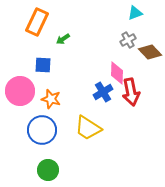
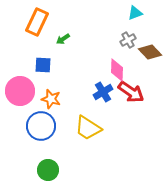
pink diamond: moved 3 px up
red arrow: rotated 44 degrees counterclockwise
blue circle: moved 1 px left, 4 px up
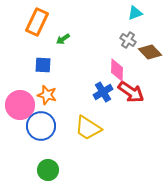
gray cross: rotated 28 degrees counterclockwise
pink circle: moved 14 px down
orange star: moved 4 px left, 4 px up
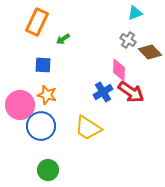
pink diamond: moved 2 px right
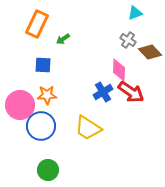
orange rectangle: moved 2 px down
orange star: rotated 18 degrees counterclockwise
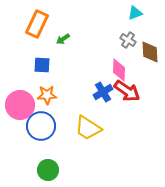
brown diamond: rotated 40 degrees clockwise
blue square: moved 1 px left
red arrow: moved 4 px left, 1 px up
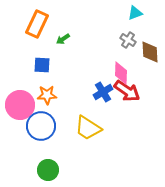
pink diamond: moved 2 px right, 3 px down
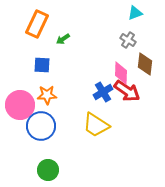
brown diamond: moved 5 px left, 12 px down; rotated 10 degrees clockwise
yellow trapezoid: moved 8 px right, 3 px up
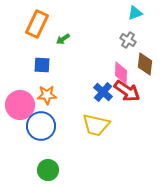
blue cross: rotated 18 degrees counterclockwise
yellow trapezoid: rotated 20 degrees counterclockwise
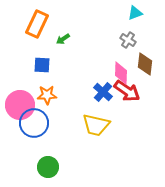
blue circle: moved 7 px left, 3 px up
green circle: moved 3 px up
